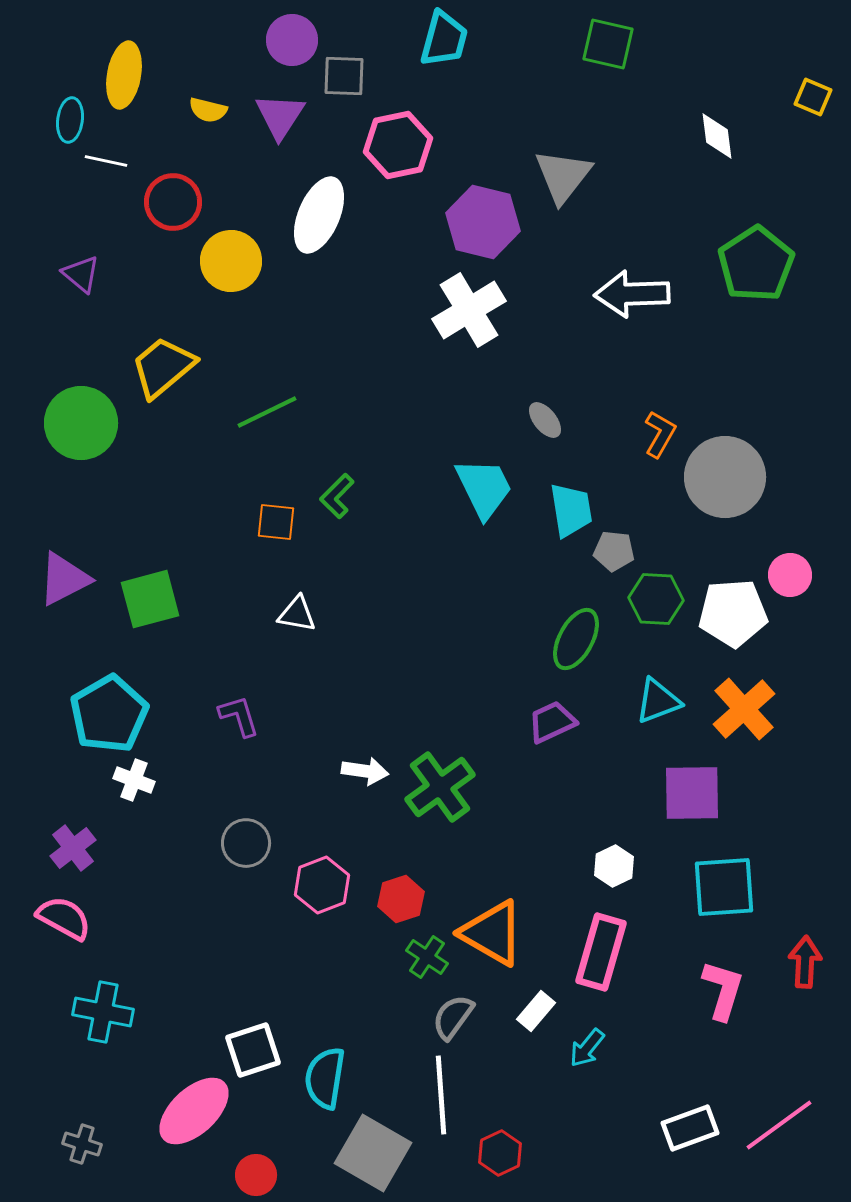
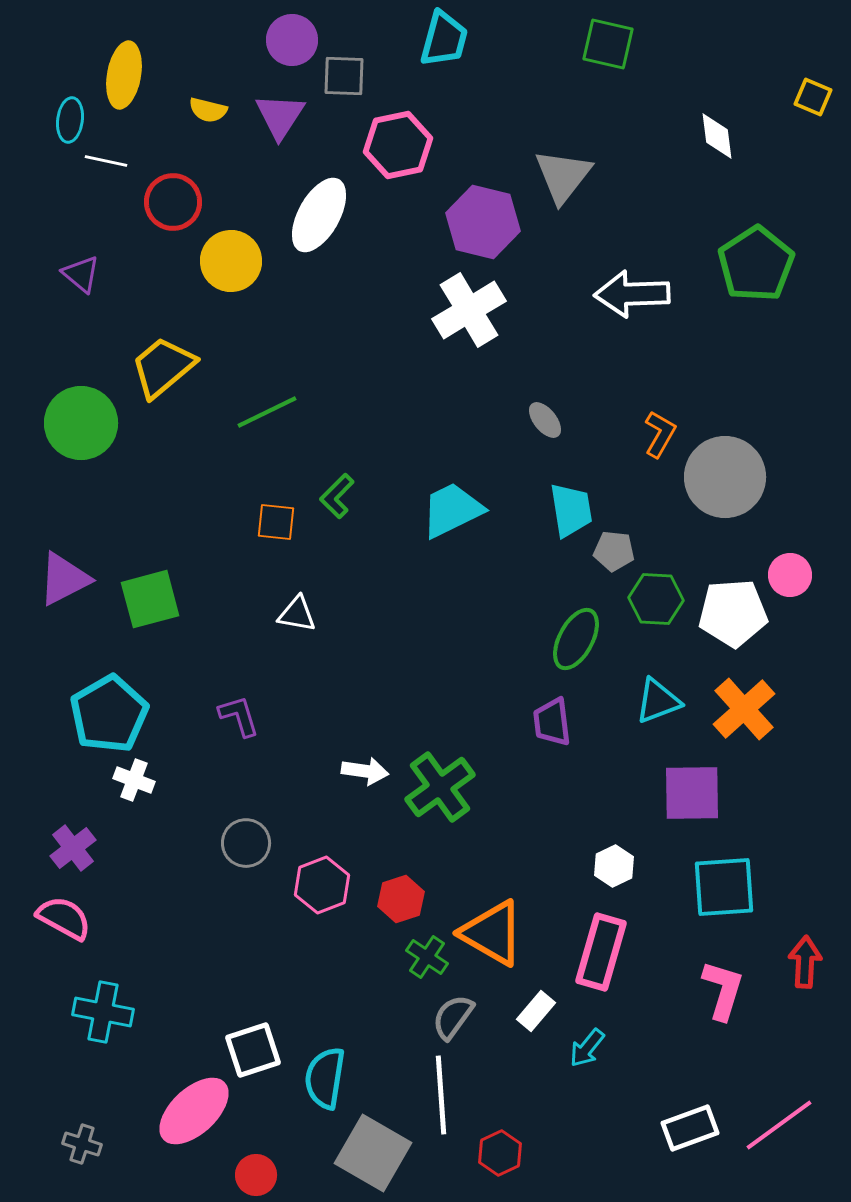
white ellipse at (319, 215): rotated 6 degrees clockwise
cyan trapezoid at (484, 488): moved 32 px left, 22 px down; rotated 90 degrees counterclockwise
purple trapezoid at (552, 722): rotated 72 degrees counterclockwise
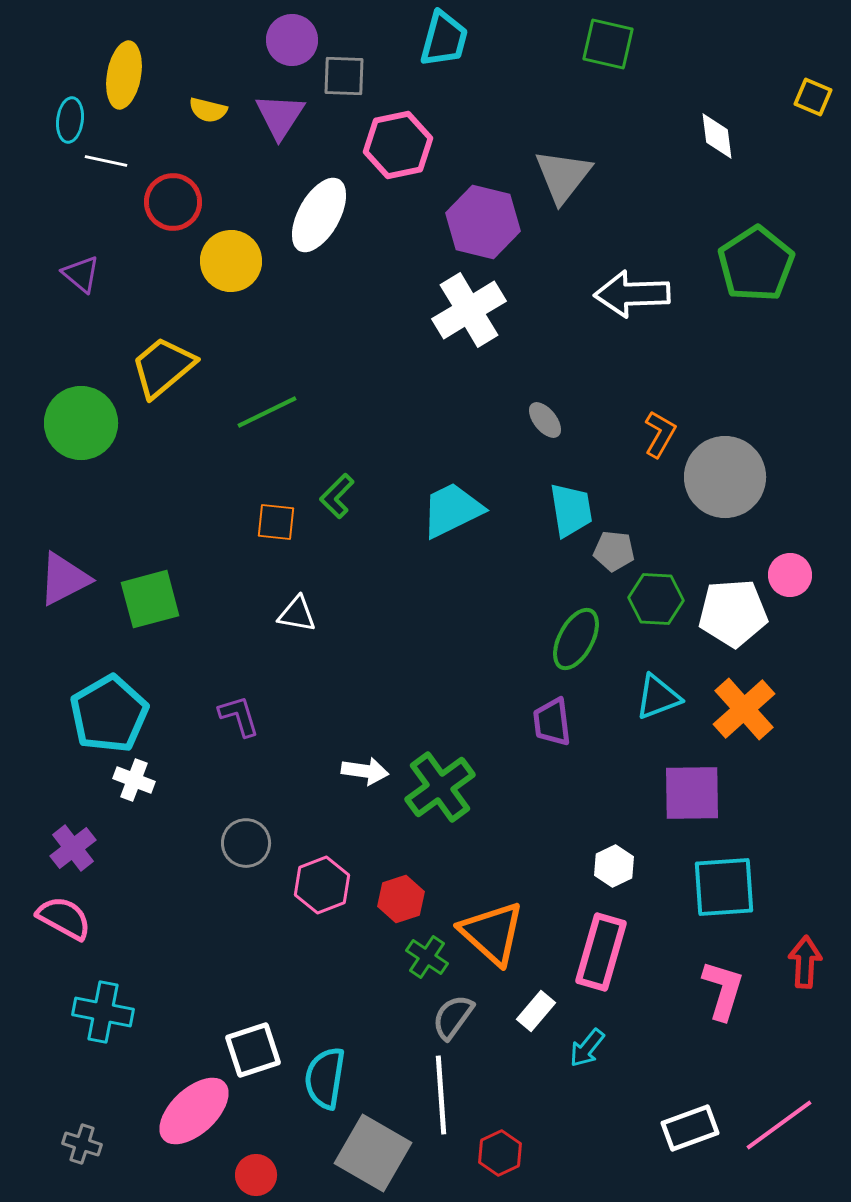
cyan triangle at (658, 701): moved 4 px up
orange triangle at (492, 933): rotated 12 degrees clockwise
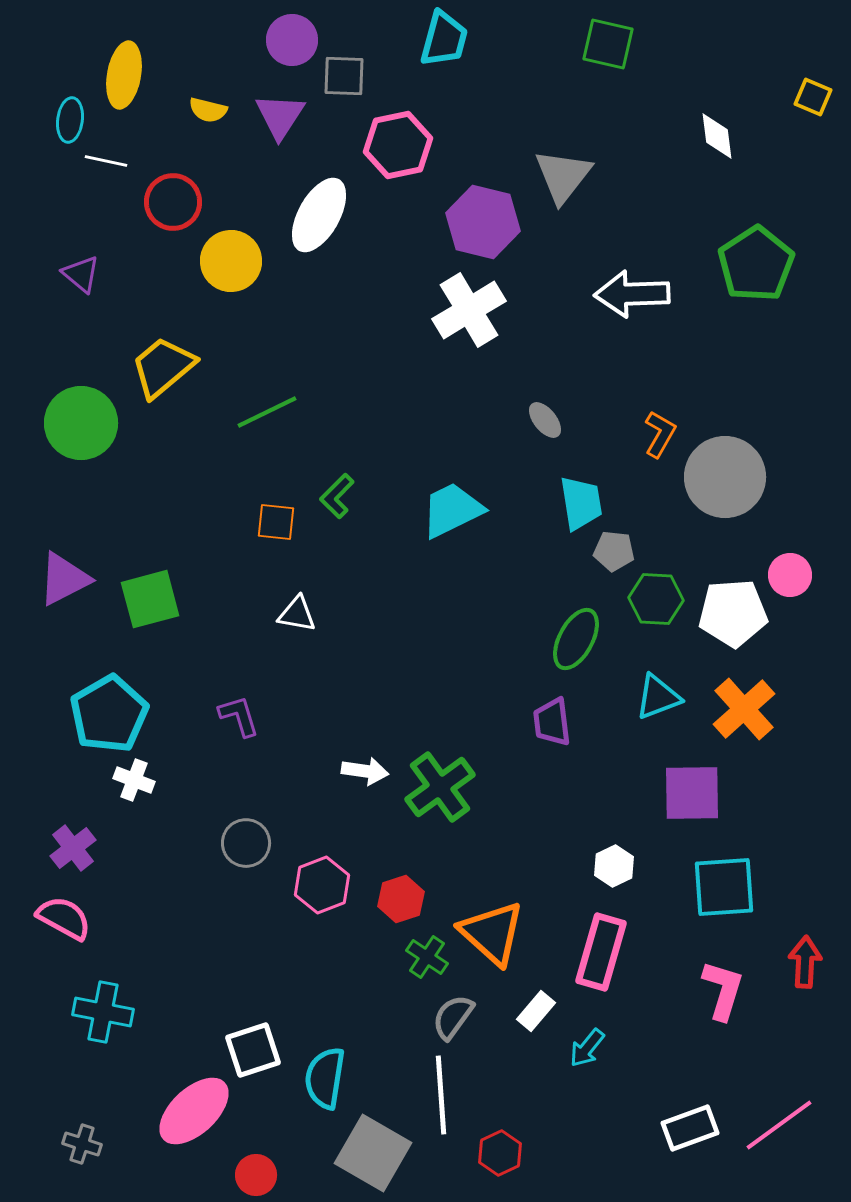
cyan trapezoid at (571, 510): moved 10 px right, 7 px up
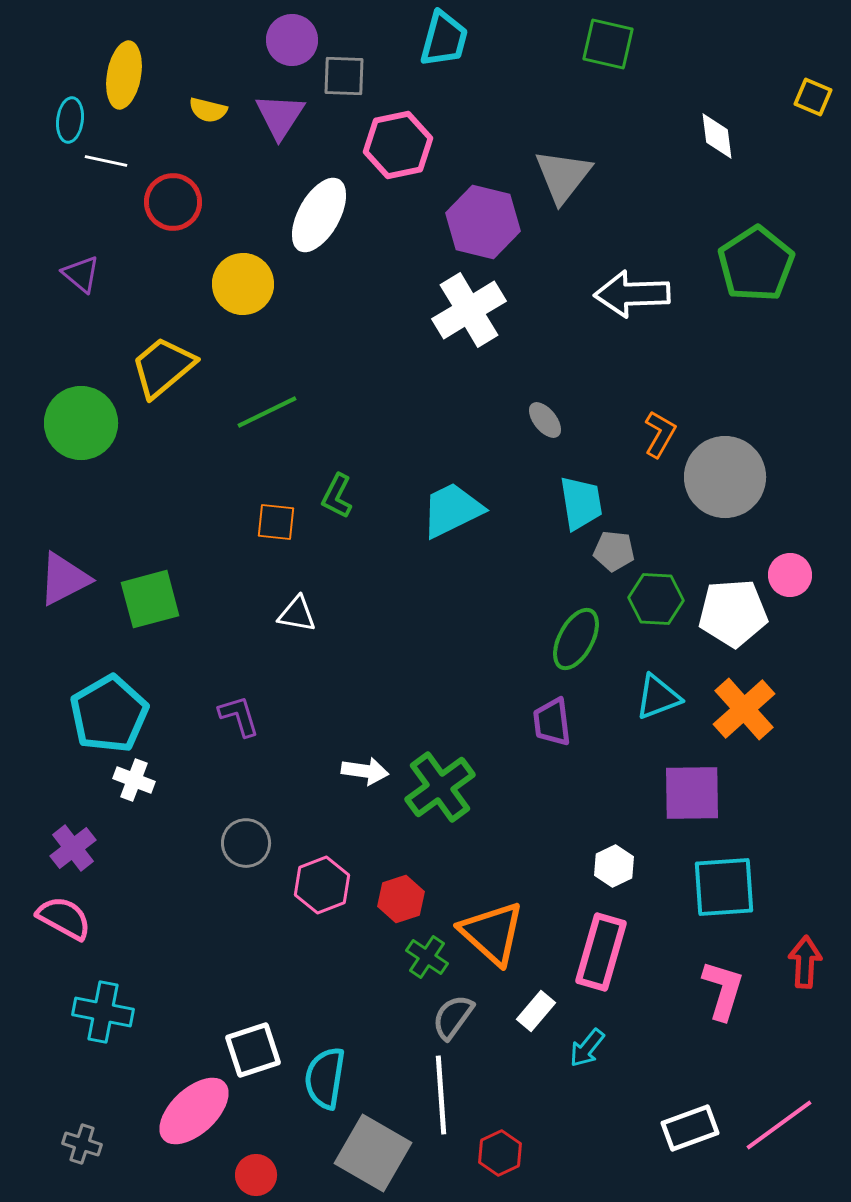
yellow circle at (231, 261): moved 12 px right, 23 px down
green L-shape at (337, 496): rotated 18 degrees counterclockwise
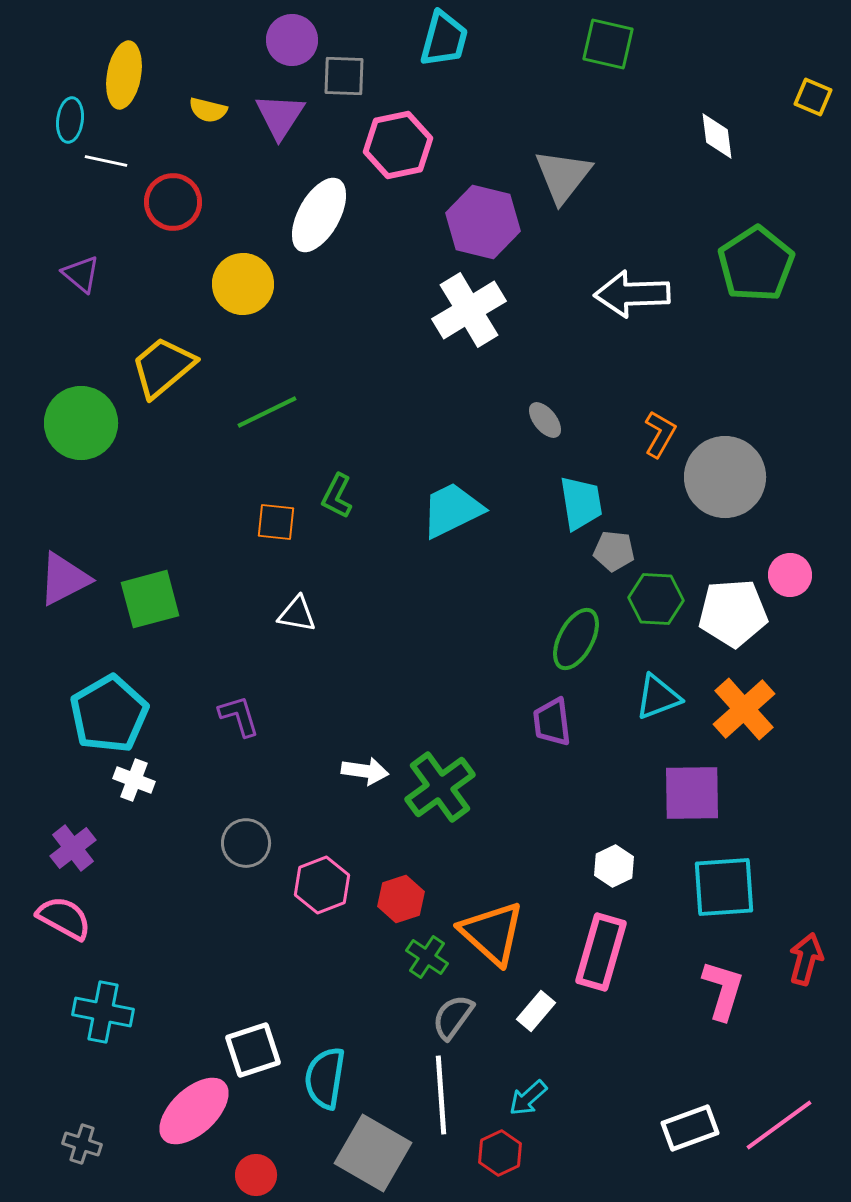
red arrow at (805, 962): moved 1 px right, 3 px up; rotated 12 degrees clockwise
cyan arrow at (587, 1048): moved 59 px left, 50 px down; rotated 9 degrees clockwise
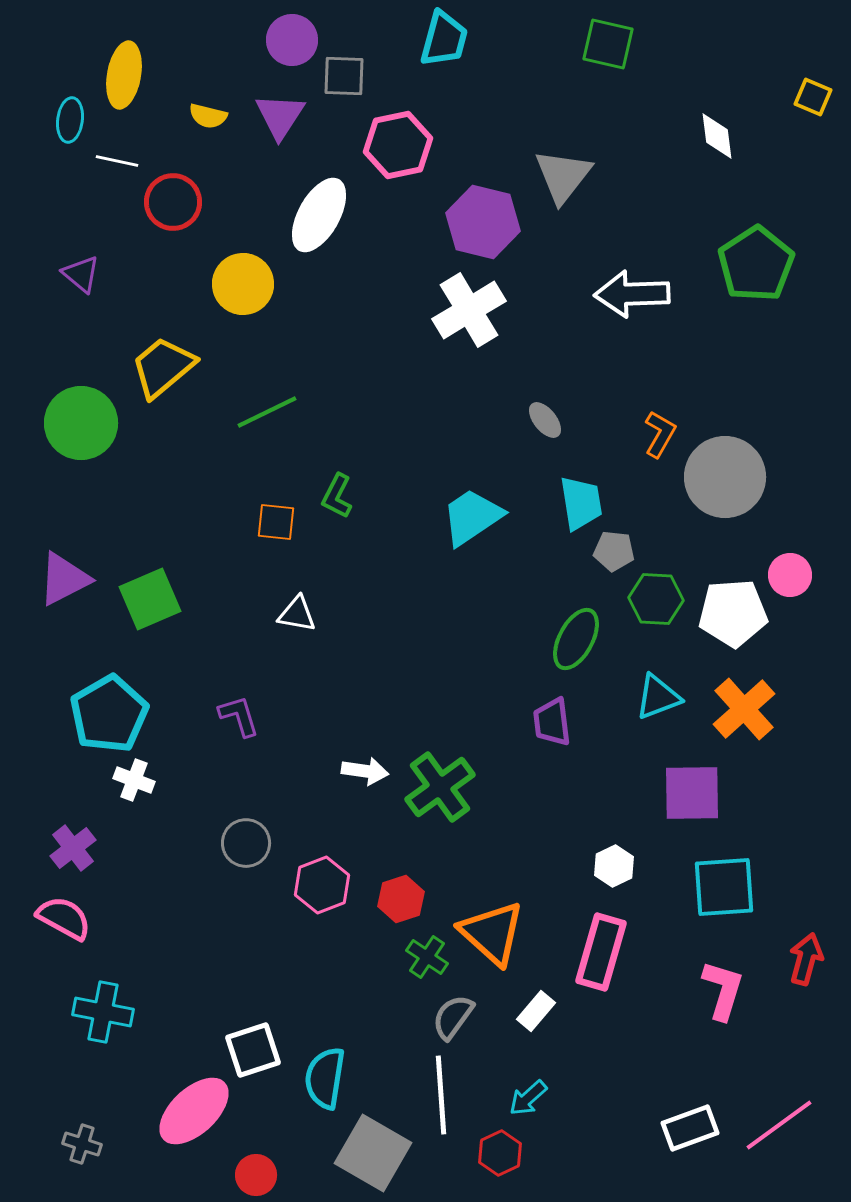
yellow semicircle at (208, 110): moved 6 px down
white line at (106, 161): moved 11 px right
cyan trapezoid at (452, 510): moved 20 px right, 7 px down; rotated 8 degrees counterclockwise
green square at (150, 599): rotated 8 degrees counterclockwise
